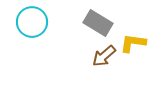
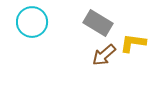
brown arrow: moved 1 px up
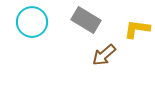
gray rectangle: moved 12 px left, 3 px up
yellow L-shape: moved 4 px right, 14 px up
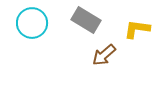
cyan circle: moved 1 px down
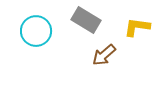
cyan circle: moved 4 px right, 8 px down
yellow L-shape: moved 2 px up
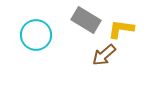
yellow L-shape: moved 16 px left, 2 px down
cyan circle: moved 4 px down
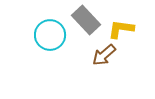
gray rectangle: rotated 16 degrees clockwise
cyan circle: moved 14 px right
